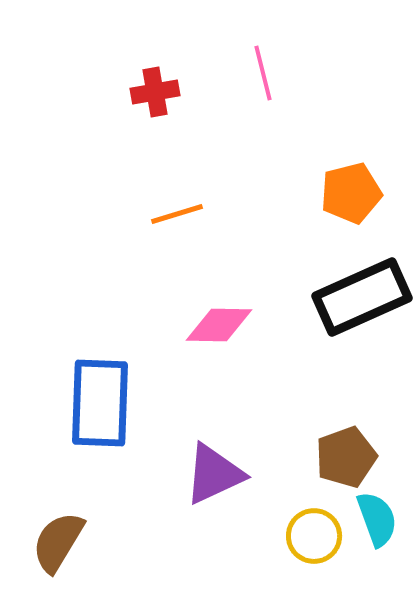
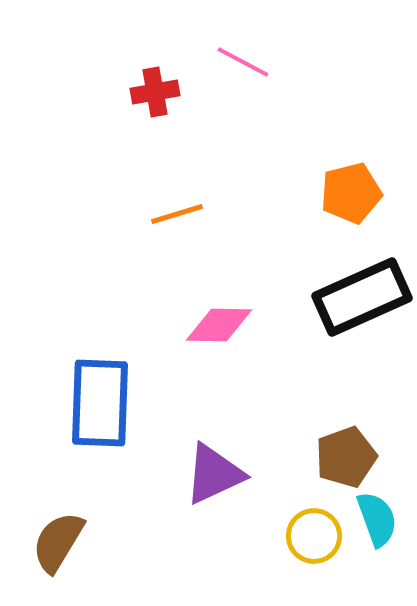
pink line: moved 20 px left, 11 px up; rotated 48 degrees counterclockwise
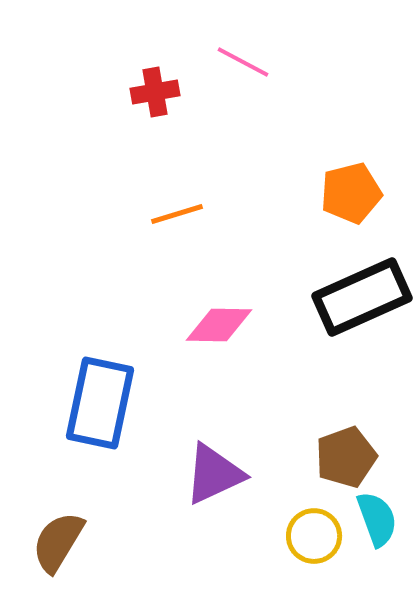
blue rectangle: rotated 10 degrees clockwise
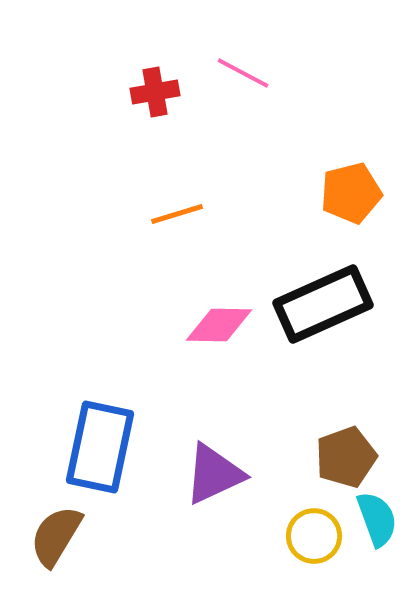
pink line: moved 11 px down
black rectangle: moved 39 px left, 7 px down
blue rectangle: moved 44 px down
brown semicircle: moved 2 px left, 6 px up
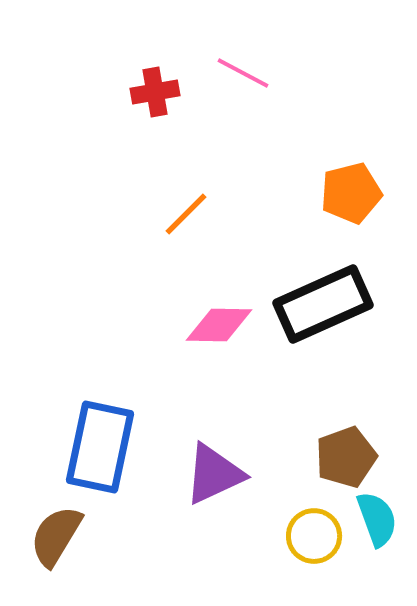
orange line: moved 9 px right; rotated 28 degrees counterclockwise
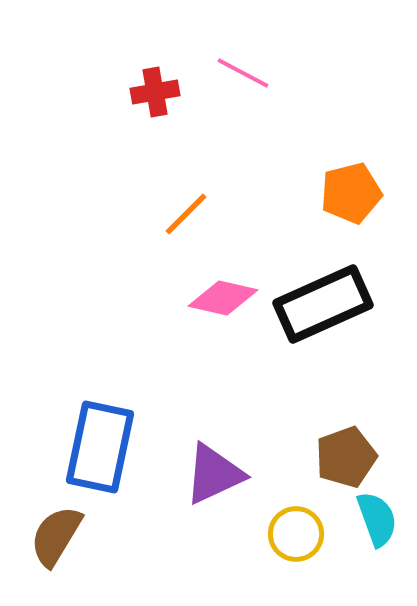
pink diamond: moved 4 px right, 27 px up; rotated 12 degrees clockwise
yellow circle: moved 18 px left, 2 px up
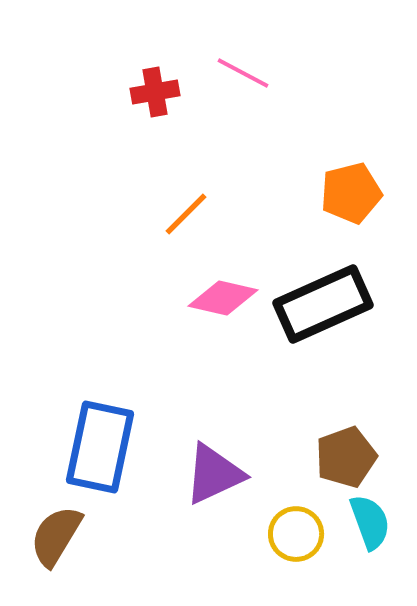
cyan semicircle: moved 7 px left, 3 px down
